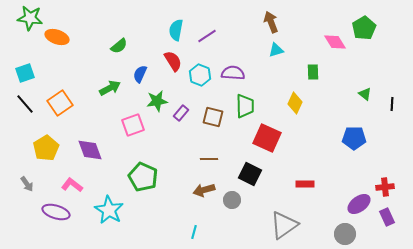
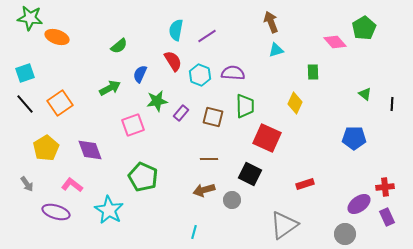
pink diamond at (335, 42): rotated 10 degrees counterclockwise
red rectangle at (305, 184): rotated 18 degrees counterclockwise
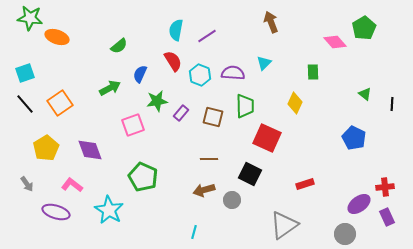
cyan triangle at (276, 50): moved 12 px left, 13 px down; rotated 28 degrees counterclockwise
blue pentagon at (354, 138): rotated 25 degrees clockwise
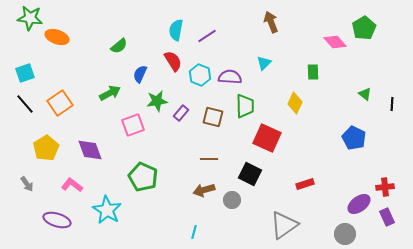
purple semicircle at (233, 73): moved 3 px left, 4 px down
green arrow at (110, 88): moved 5 px down
cyan star at (109, 210): moved 2 px left
purple ellipse at (56, 212): moved 1 px right, 8 px down
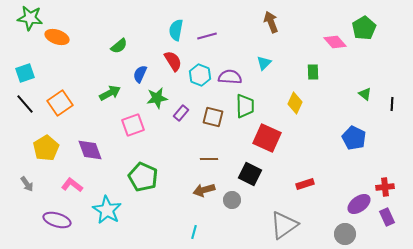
purple line at (207, 36): rotated 18 degrees clockwise
green star at (157, 101): moved 3 px up
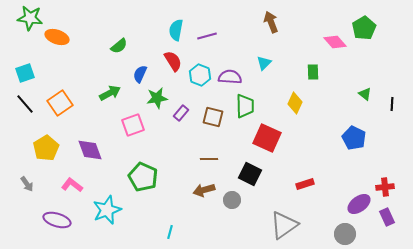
cyan star at (107, 210): rotated 20 degrees clockwise
cyan line at (194, 232): moved 24 px left
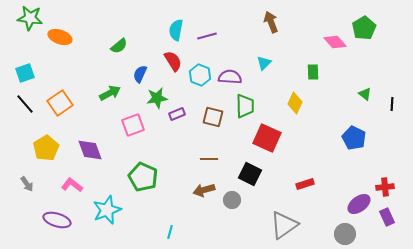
orange ellipse at (57, 37): moved 3 px right
purple rectangle at (181, 113): moved 4 px left, 1 px down; rotated 28 degrees clockwise
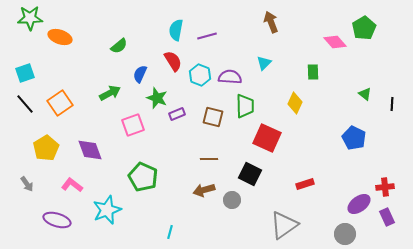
green star at (30, 18): rotated 10 degrees counterclockwise
green star at (157, 98): rotated 30 degrees clockwise
